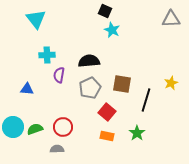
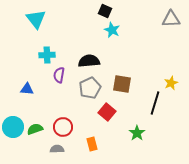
black line: moved 9 px right, 3 px down
orange rectangle: moved 15 px left, 8 px down; rotated 64 degrees clockwise
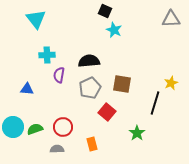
cyan star: moved 2 px right
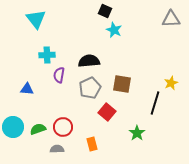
green semicircle: moved 3 px right
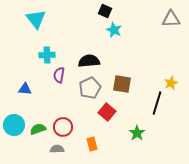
blue triangle: moved 2 px left
black line: moved 2 px right
cyan circle: moved 1 px right, 2 px up
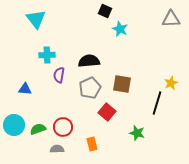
cyan star: moved 6 px right, 1 px up
green star: rotated 21 degrees counterclockwise
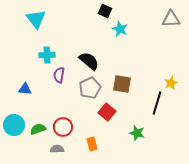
black semicircle: rotated 45 degrees clockwise
